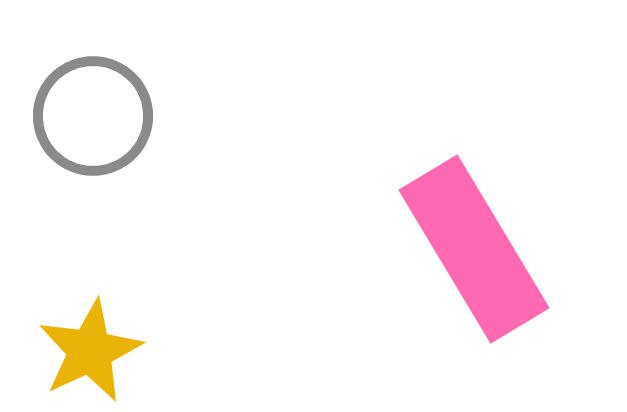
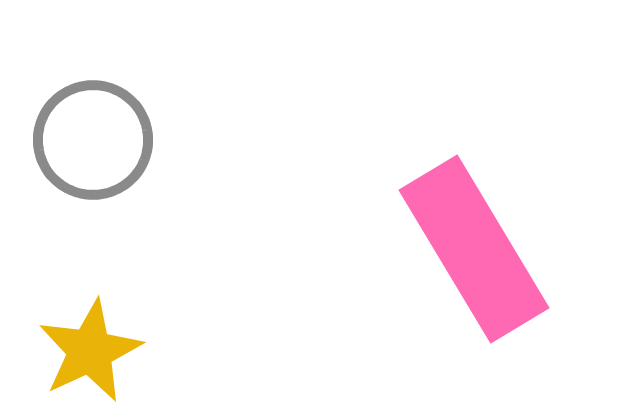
gray circle: moved 24 px down
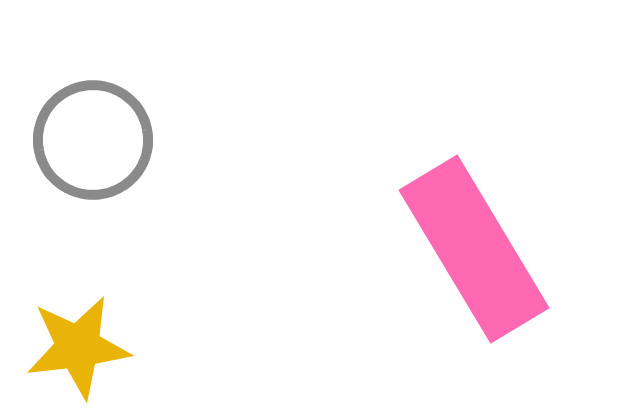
yellow star: moved 12 px left, 4 px up; rotated 18 degrees clockwise
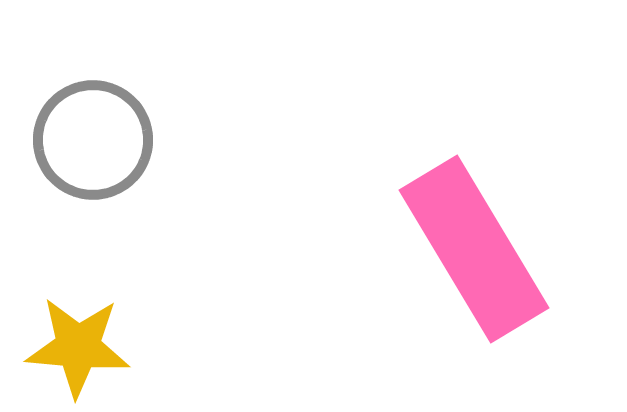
yellow star: rotated 12 degrees clockwise
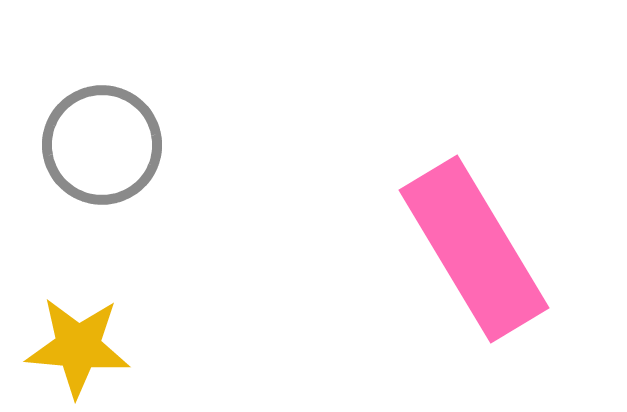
gray circle: moved 9 px right, 5 px down
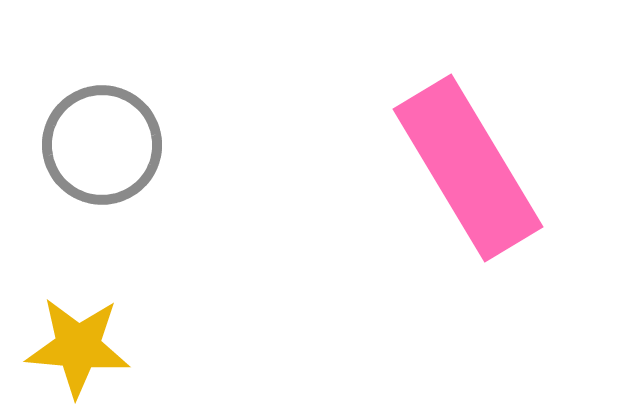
pink rectangle: moved 6 px left, 81 px up
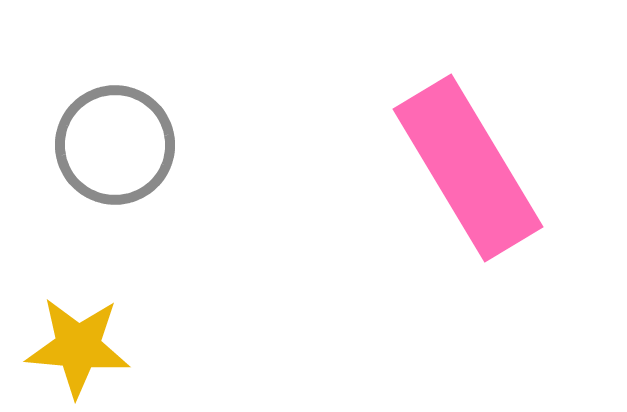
gray circle: moved 13 px right
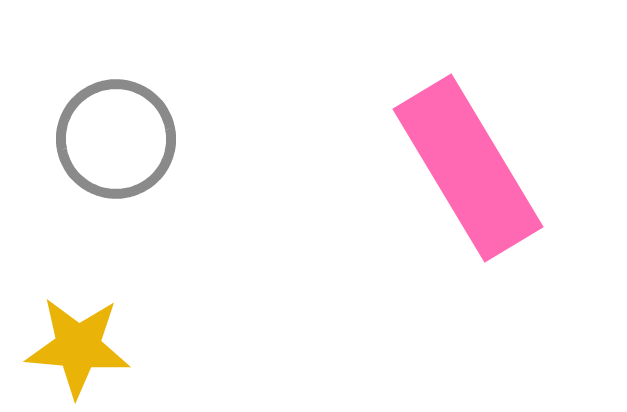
gray circle: moved 1 px right, 6 px up
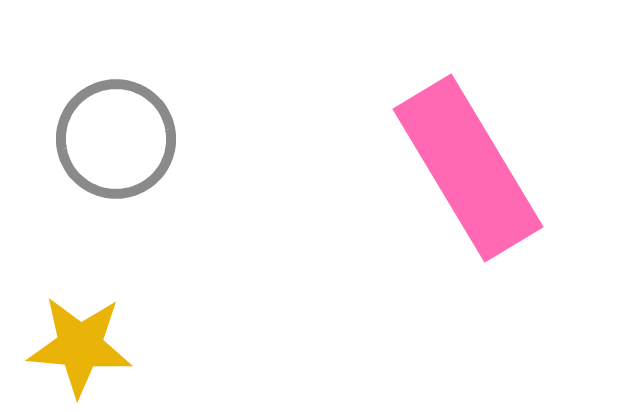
yellow star: moved 2 px right, 1 px up
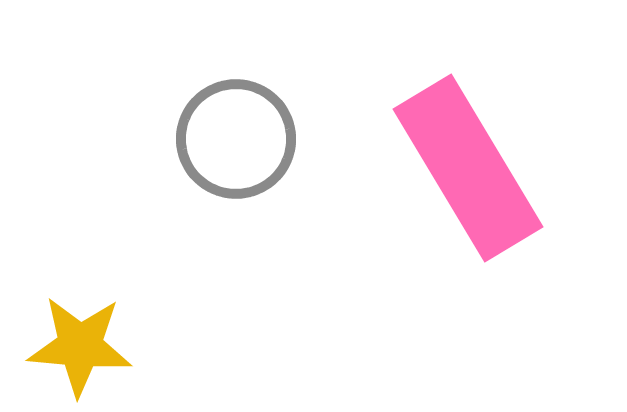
gray circle: moved 120 px right
